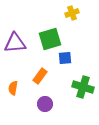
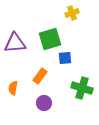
green cross: moved 1 px left, 1 px down
purple circle: moved 1 px left, 1 px up
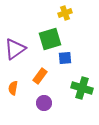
yellow cross: moved 7 px left
purple triangle: moved 6 px down; rotated 30 degrees counterclockwise
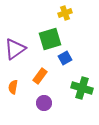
blue square: rotated 24 degrees counterclockwise
orange semicircle: moved 1 px up
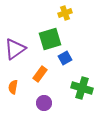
orange rectangle: moved 2 px up
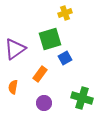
green cross: moved 10 px down
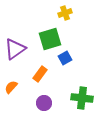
orange semicircle: moved 2 px left; rotated 32 degrees clockwise
green cross: rotated 10 degrees counterclockwise
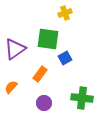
green square: moved 2 px left; rotated 25 degrees clockwise
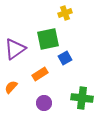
green square: rotated 20 degrees counterclockwise
orange rectangle: rotated 21 degrees clockwise
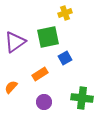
green square: moved 2 px up
purple triangle: moved 7 px up
purple circle: moved 1 px up
